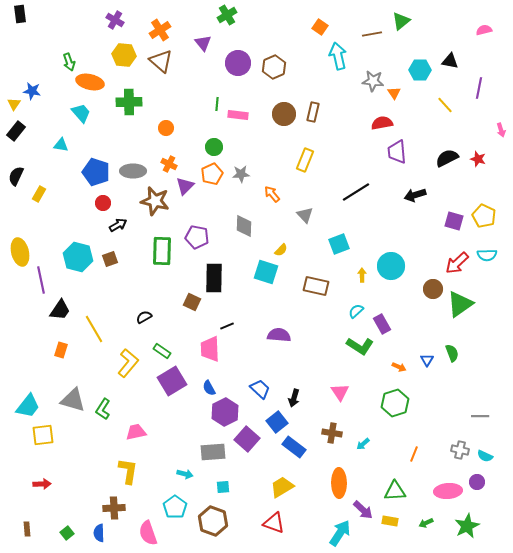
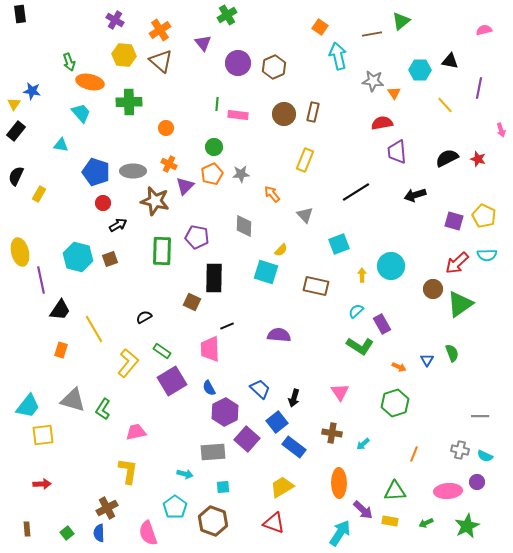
brown cross at (114, 508): moved 7 px left; rotated 25 degrees counterclockwise
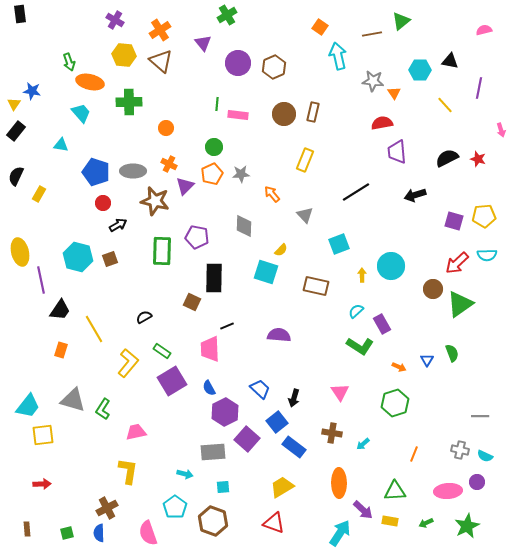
yellow pentagon at (484, 216): rotated 30 degrees counterclockwise
green square at (67, 533): rotated 24 degrees clockwise
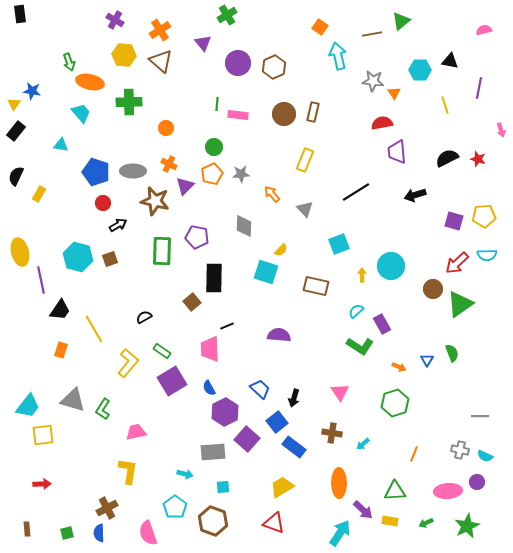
yellow line at (445, 105): rotated 24 degrees clockwise
gray triangle at (305, 215): moved 6 px up
brown square at (192, 302): rotated 24 degrees clockwise
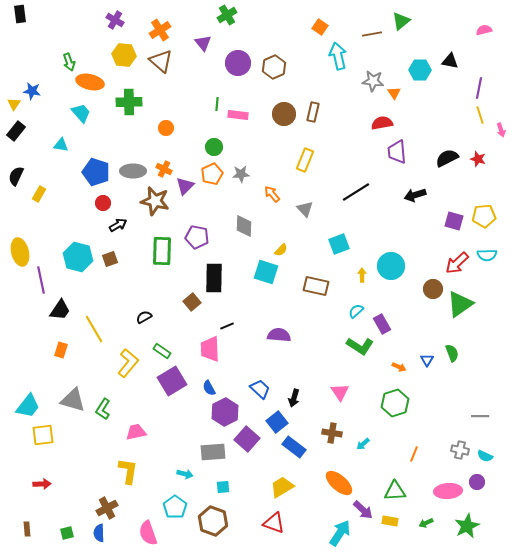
yellow line at (445, 105): moved 35 px right, 10 px down
orange cross at (169, 164): moved 5 px left, 5 px down
orange ellipse at (339, 483): rotated 48 degrees counterclockwise
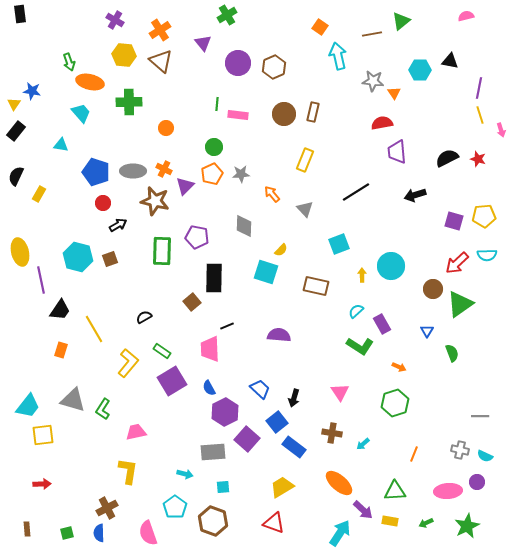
pink semicircle at (484, 30): moved 18 px left, 14 px up
blue triangle at (427, 360): moved 29 px up
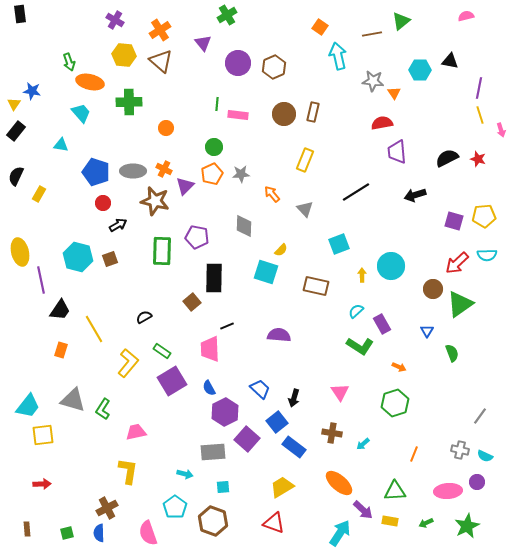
gray line at (480, 416): rotated 54 degrees counterclockwise
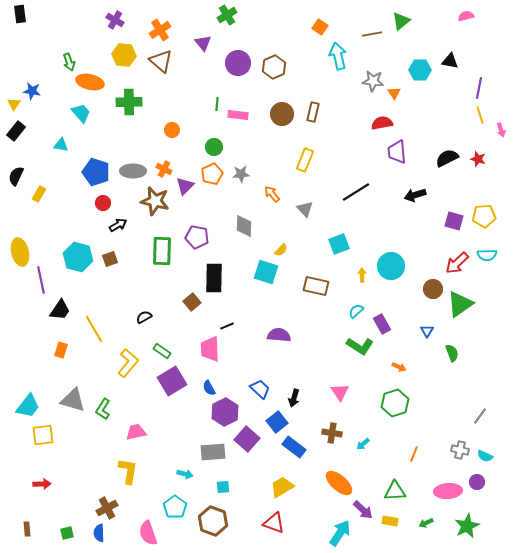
brown circle at (284, 114): moved 2 px left
orange circle at (166, 128): moved 6 px right, 2 px down
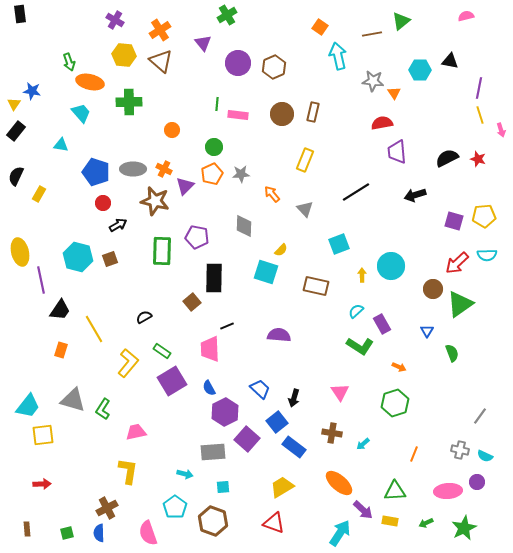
gray ellipse at (133, 171): moved 2 px up
green star at (467, 526): moved 3 px left, 2 px down
